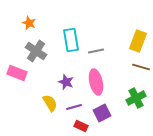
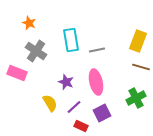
gray line: moved 1 px right, 1 px up
purple line: rotated 28 degrees counterclockwise
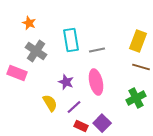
purple square: moved 10 px down; rotated 18 degrees counterclockwise
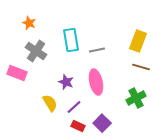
red rectangle: moved 3 px left
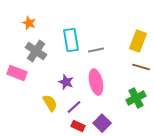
gray line: moved 1 px left
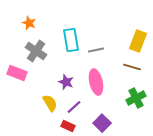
brown line: moved 9 px left
red rectangle: moved 10 px left
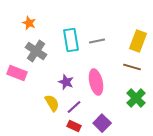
gray line: moved 1 px right, 9 px up
green cross: rotated 18 degrees counterclockwise
yellow semicircle: moved 2 px right
red rectangle: moved 6 px right
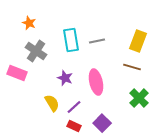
purple star: moved 1 px left, 4 px up
green cross: moved 3 px right
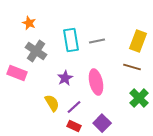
purple star: rotated 21 degrees clockwise
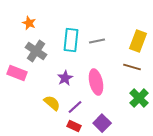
cyan rectangle: rotated 15 degrees clockwise
yellow semicircle: rotated 18 degrees counterclockwise
purple line: moved 1 px right
